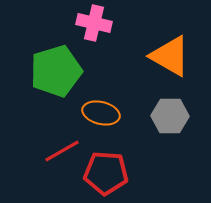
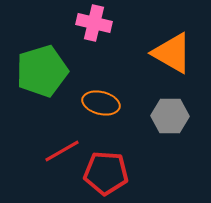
orange triangle: moved 2 px right, 3 px up
green pentagon: moved 14 px left
orange ellipse: moved 10 px up
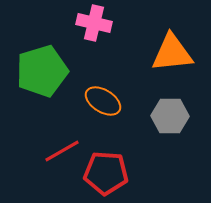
orange triangle: rotated 36 degrees counterclockwise
orange ellipse: moved 2 px right, 2 px up; rotated 18 degrees clockwise
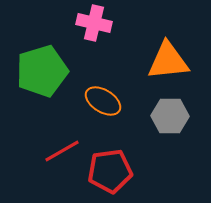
orange triangle: moved 4 px left, 8 px down
red pentagon: moved 4 px right, 2 px up; rotated 12 degrees counterclockwise
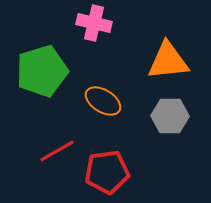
red line: moved 5 px left
red pentagon: moved 3 px left, 1 px down
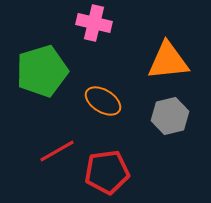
gray hexagon: rotated 15 degrees counterclockwise
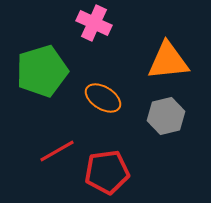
pink cross: rotated 12 degrees clockwise
orange ellipse: moved 3 px up
gray hexagon: moved 4 px left
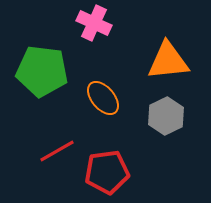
green pentagon: rotated 24 degrees clockwise
orange ellipse: rotated 18 degrees clockwise
gray hexagon: rotated 12 degrees counterclockwise
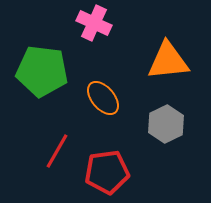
gray hexagon: moved 8 px down
red line: rotated 30 degrees counterclockwise
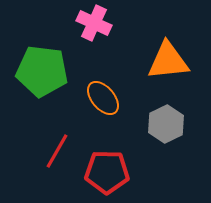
red pentagon: rotated 9 degrees clockwise
